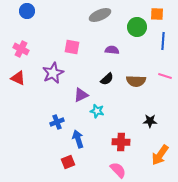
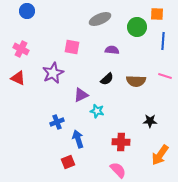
gray ellipse: moved 4 px down
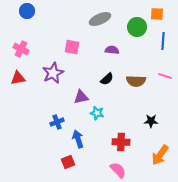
red triangle: rotated 35 degrees counterclockwise
purple triangle: moved 2 px down; rotated 14 degrees clockwise
cyan star: moved 2 px down
black star: moved 1 px right
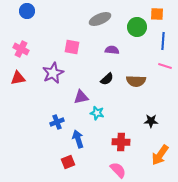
pink line: moved 10 px up
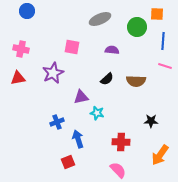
pink cross: rotated 14 degrees counterclockwise
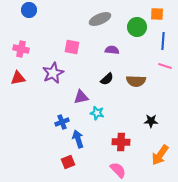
blue circle: moved 2 px right, 1 px up
blue cross: moved 5 px right
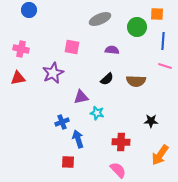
red square: rotated 24 degrees clockwise
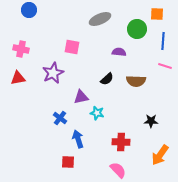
green circle: moved 2 px down
purple semicircle: moved 7 px right, 2 px down
blue cross: moved 2 px left, 4 px up; rotated 32 degrees counterclockwise
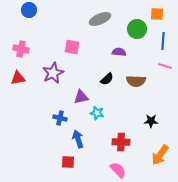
blue cross: rotated 24 degrees counterclockwise
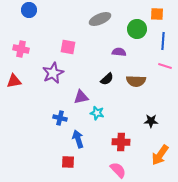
pink square: moved 4 px left
red triangle: moved 4 px left, 3 px down
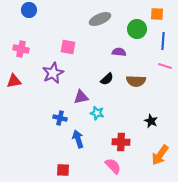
black star: rotated 24 degrees clockwise
red square: moved 5 px left, 8 px down
pink semicircle: moved 5 px left, 4 px up
